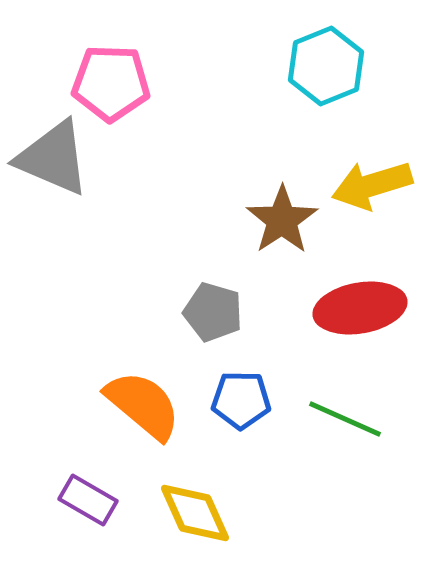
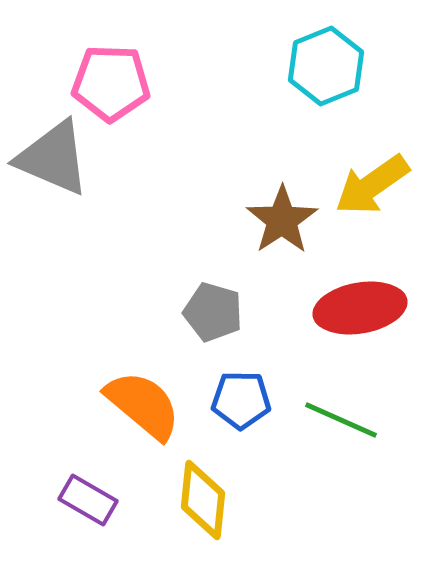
yellow arrow: rotated 18 degrees counterclockwise
green line: moved 4 px left, 1 px down
yellow diamond: moved 8 px right, 13 px up; rotated 30 degrees clockwise
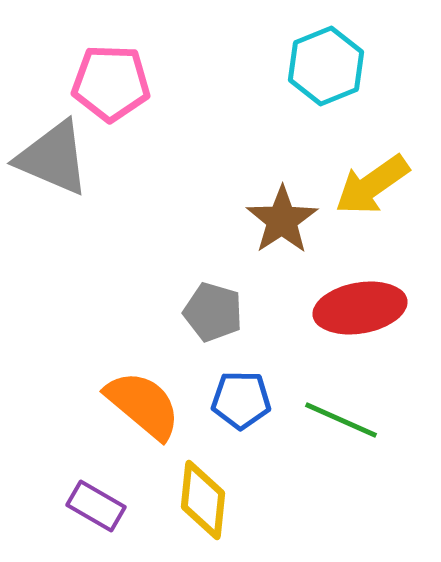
purple rectangle: moved 8 px right, 6 px down
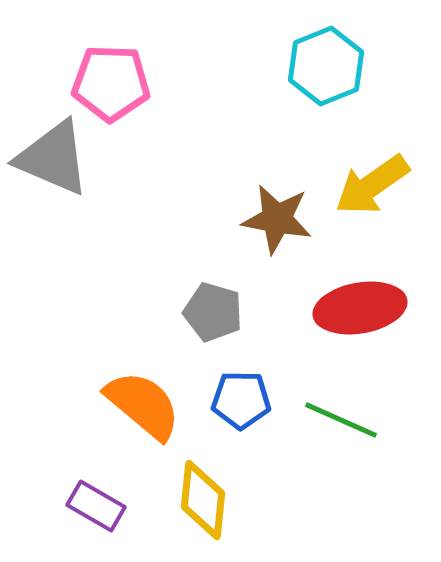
brown star: moved 5 px left, 1 px up; rotated 28 degrees counterclockwise
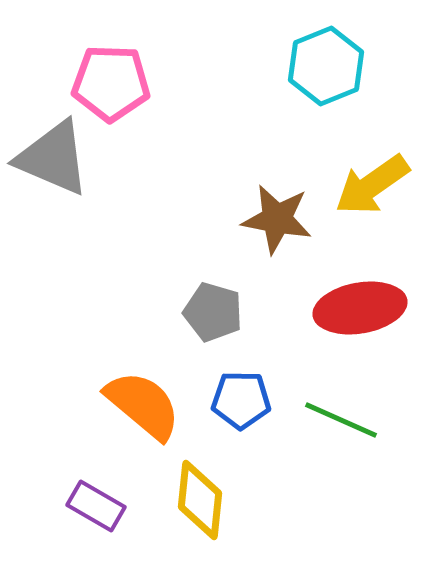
yellow diamond: moved 3 px left
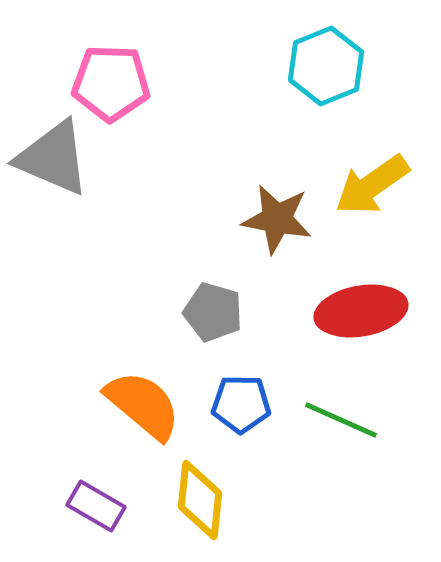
red ellipse: moved 1 px right, 3 px down
blue pentagon: moved 4 px down
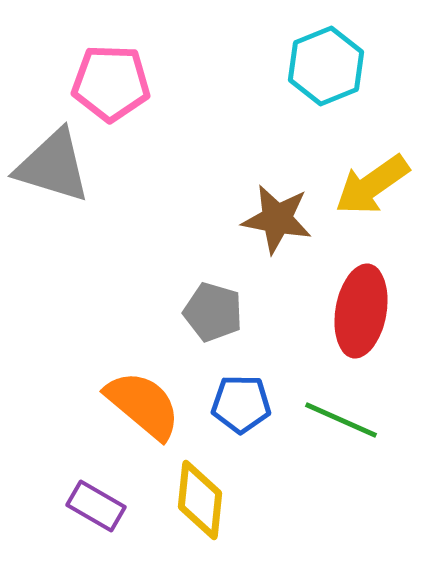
gray triangle: moved 8 px down; rotated 6 degrees counterclockwise
red ellipse: rotated 70 degrees counterclockwise
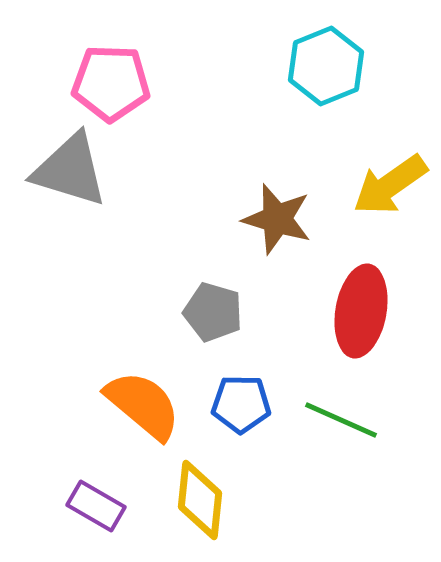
gray triangle: moved 17 px right, 4 px down
yellow arrow: moved 18 px right
brown star: rotated 6 degrees clockwise
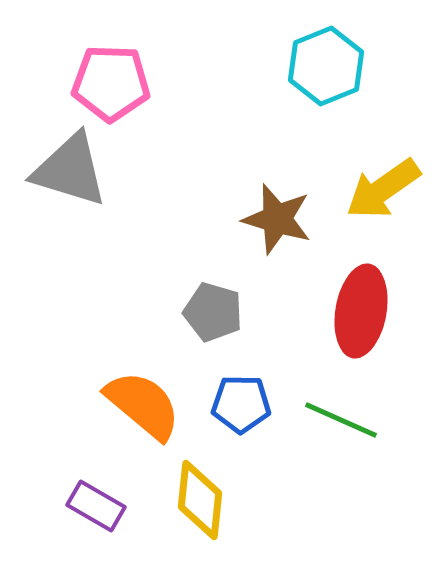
yellow arrow: moved 7 px left, 4 px down
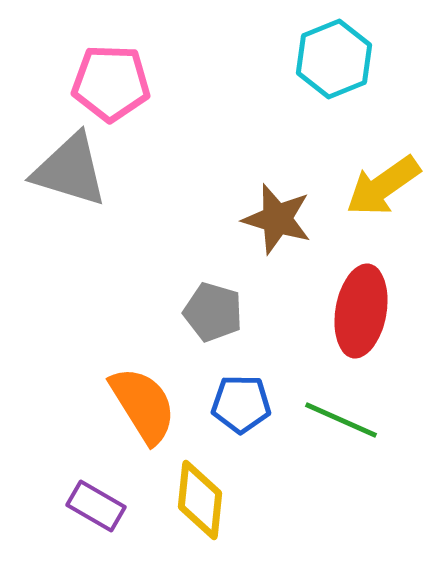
cyan hexagon: moved 8 px right, 7 px up
yellow arrow: moved 3 px up
orange semicircle: rotated 18 degrees clockwise
